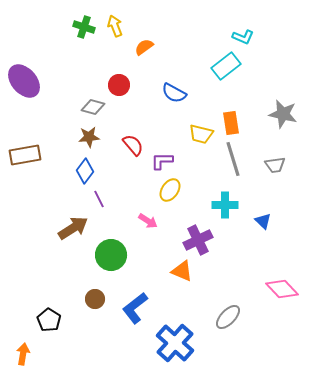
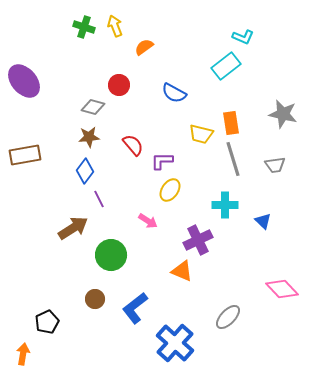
black pentagon: moved 2 px left, 2 px down; rotated 15 degrees clockwise
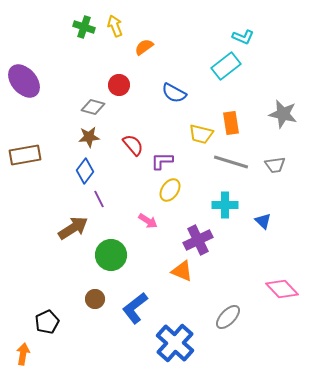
gray line: moved 2 px left, 3 px down; rotated 56 degrees counterclockwise
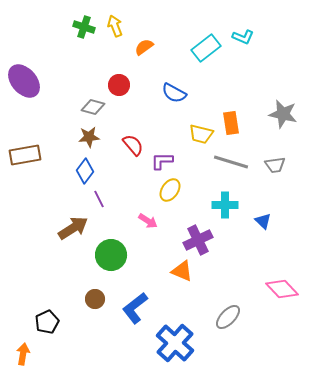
cyan rectangle: moved 20 px left, 18 px up
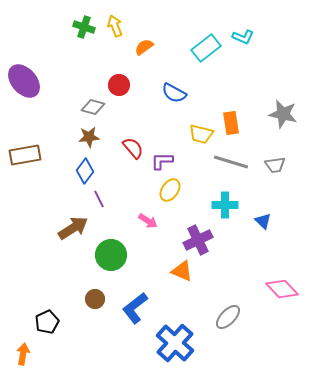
red semicircle: moved 3 px down
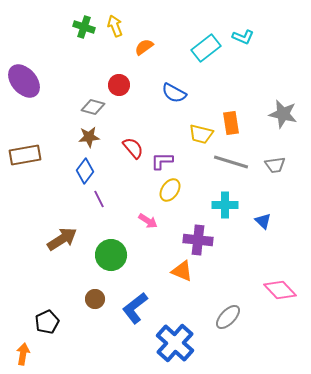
brown arrow: moved 11 px left, 11 px down
purple cross: rotated 32 degrees clockwise
pink diamond: moved 2 px left, 1 px down
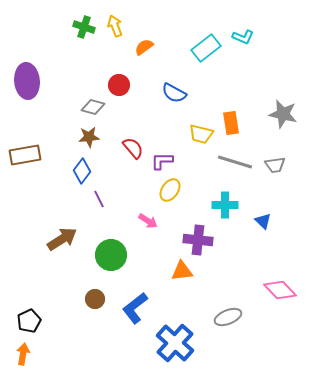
purple ellipse: moved 3 px right; rotated 36 degrees clockwise
gray line: moved 4 px right
blue diamond: moved 3 px left
orange triangle: rotated 30 degrees counterclockwise
gray ellipse: rotated 24 degrees clockwise
black pentagon: moved 18 px left, 1 px up
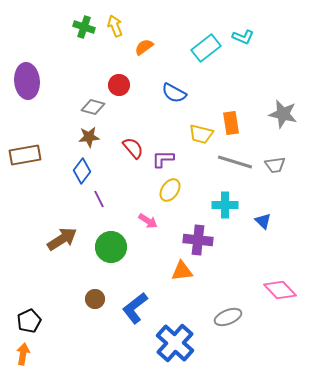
purple L-shape: moved 1 px right, 2 px up
green circle: moved 8 px up
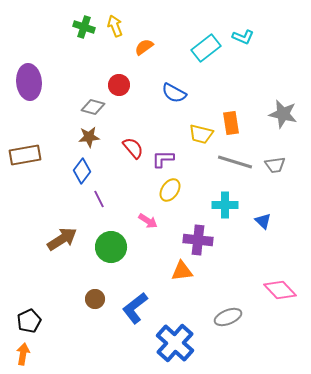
purple ellipse: moved 2 px right, 1 px down
